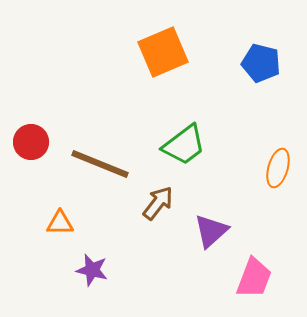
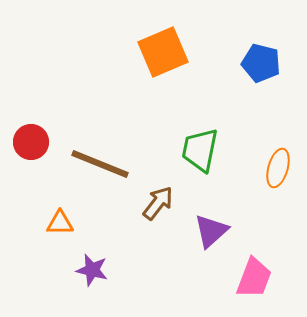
green trapezoid: moved 16 px right, 5 px down; rotated 138 degrees clockwise
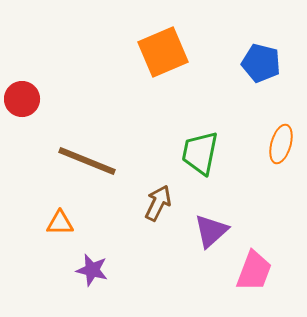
red circle: moved 9 px left, 43 px up
green trapezoid: moved 3 px down
brown line: moved 13 px left, 3 px up
orange ellipse: moved 3 px right, 24 px up
brown arrow: rotated 12 degrees counterclockwise
pink trapezoid: moved 7 px up
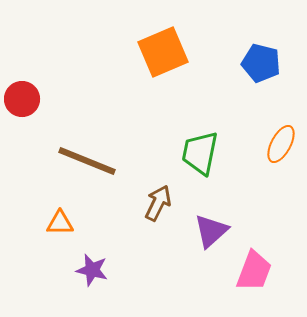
orange ellipse: rotated 12 degrees clockwise
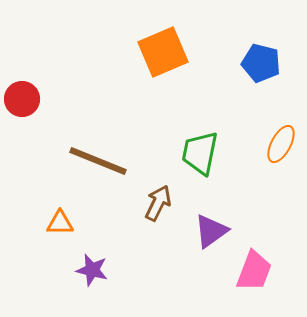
brown line: moved 11 px right
purple triangle: rotated 6 degrees clockwise
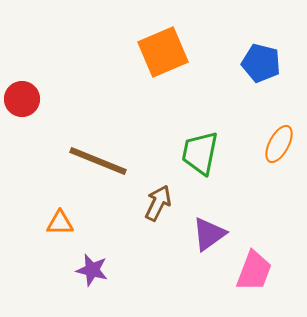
orange ellipse: moved 2 px left
purple triangle: moved 2 px left, 3 px down
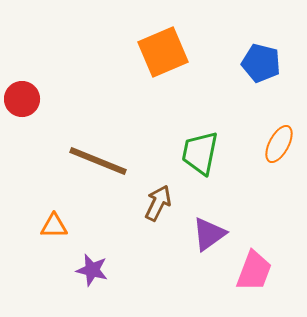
orange triangle: moved 6 px left, 3 px down
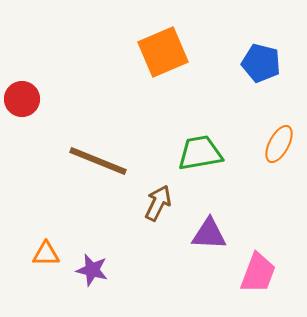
green trapezoid: rotated 69 degrees clockwise
orange triangle: moved 8 px left, 28 px down
purple triangle: rotated 39 degrees clockwise
pink trapezoid: moved 4 px right, 2 px down
